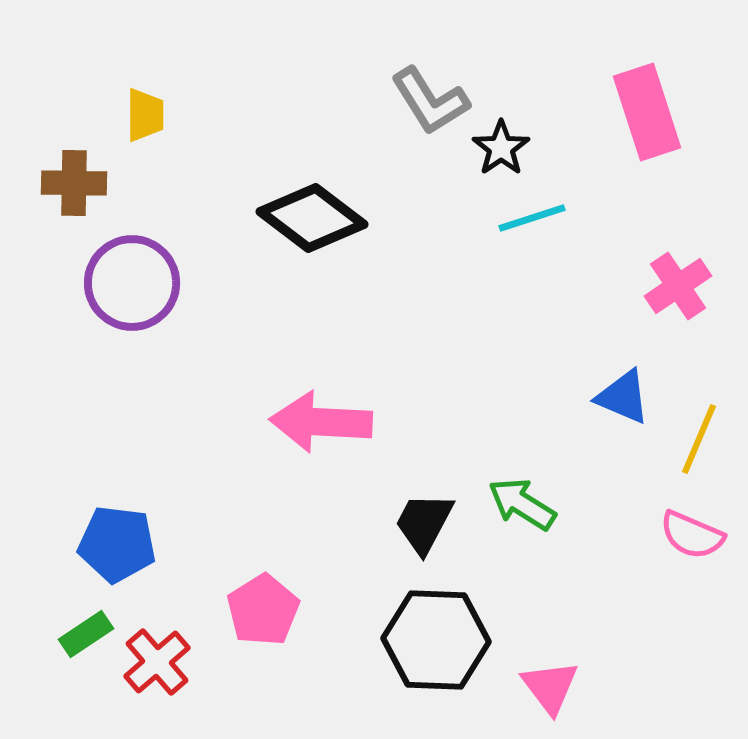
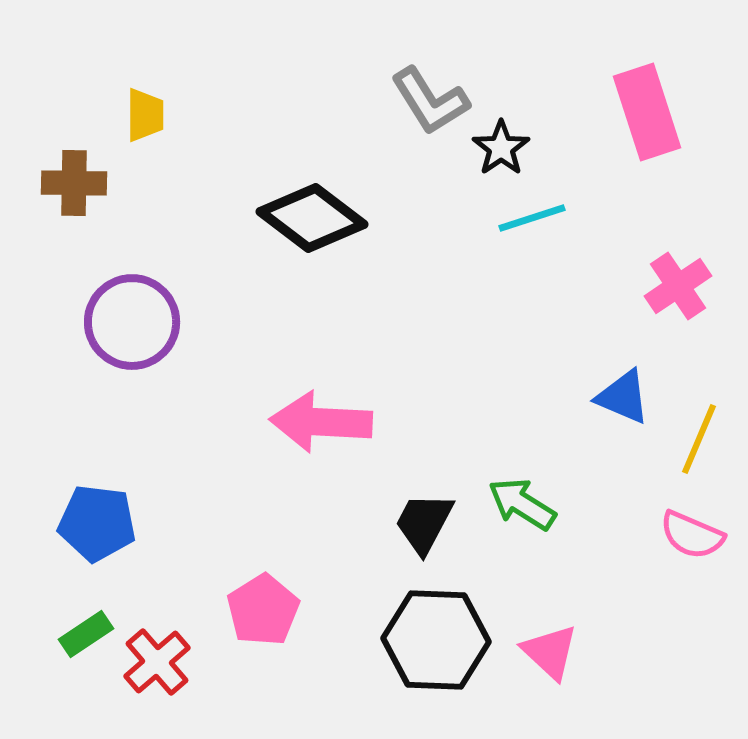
purple circle: moved 39 px down
blue pentagon: moved 20 px left, 21 px up
pink triangle: moved 35 px up; rotated 10 degrees counterclockwise
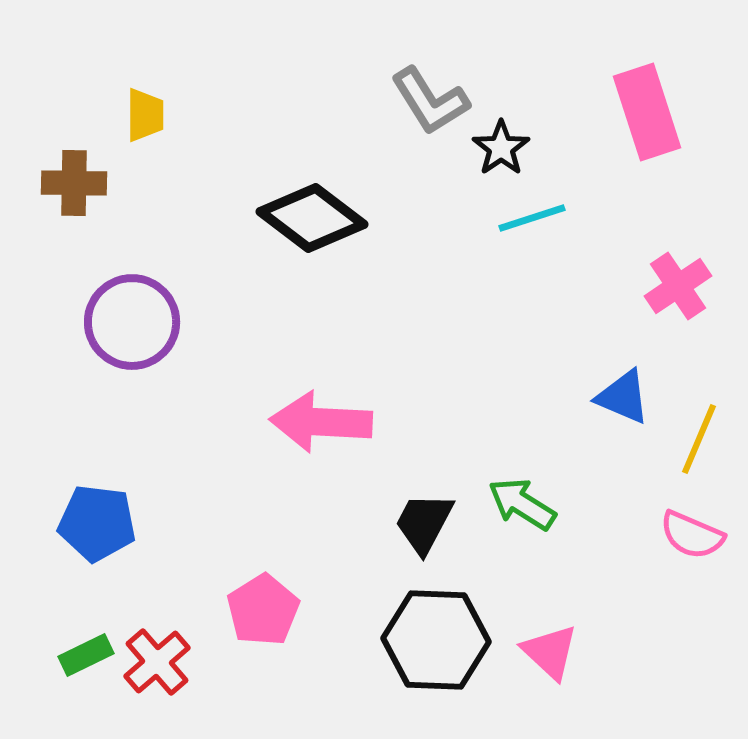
green rectangle: moved 21 px down; rotated 8 degrees clockwise
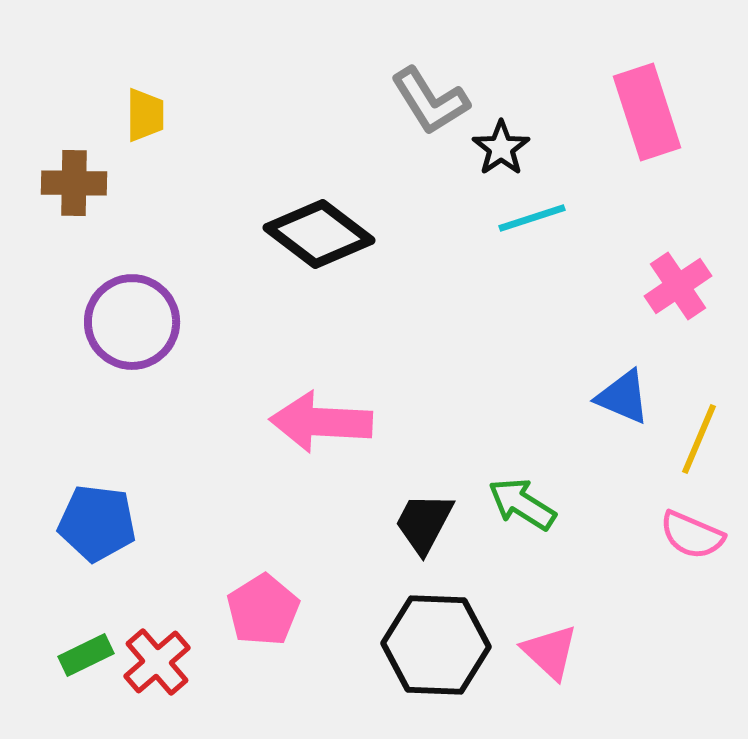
black diamond: moved 7 px right, 16 px down
black hexagon: moved 5 px down
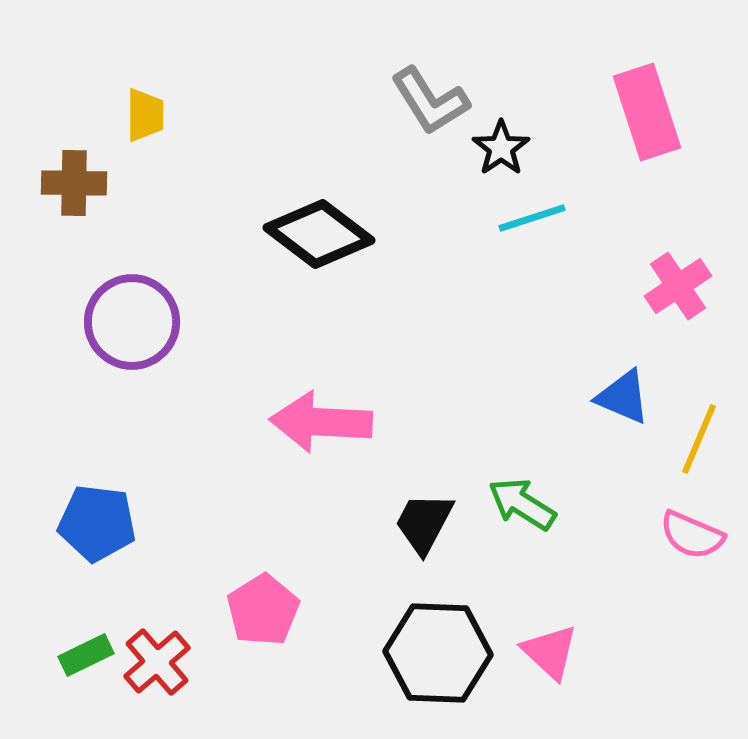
black hexagon: moved 2 px right, 8 px down
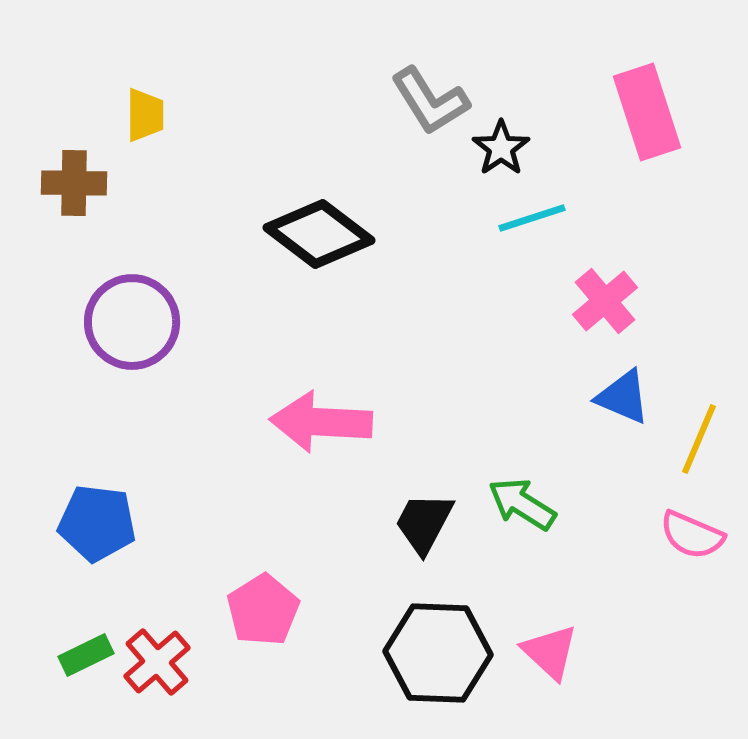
pink cross: moved 73 px left, 15 px down; rotated 6 degrees counterclockwise
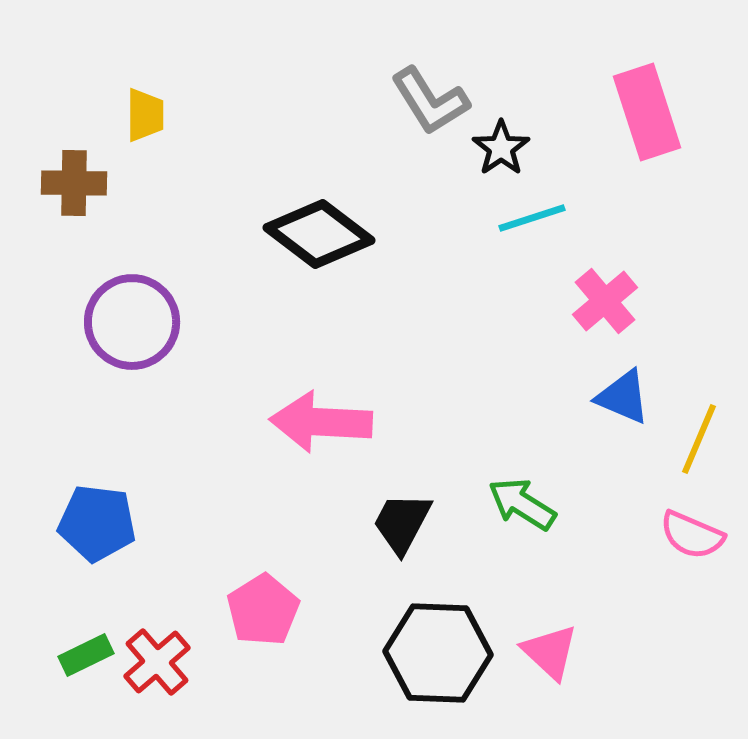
black trapezoid: moved 22 px left
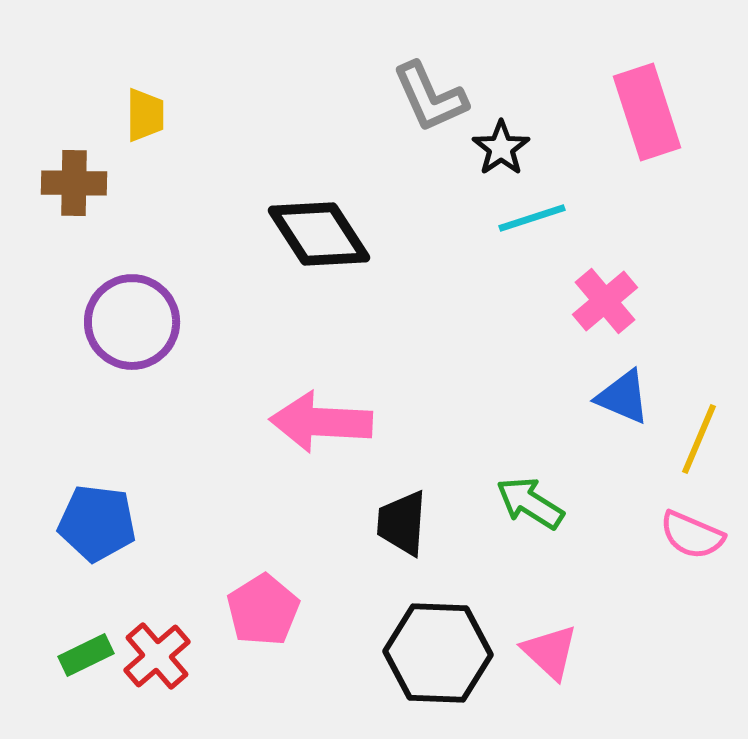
gray L-shape: moved 4 px up; rotated 8 degrees clockwise
black diamond: rotated 20 degrees clockwise
green arrow: moved 8 px right, 1 px up
black trapezoid: rotated 24 degrees counterclockwise
red cross: moved 6 px up
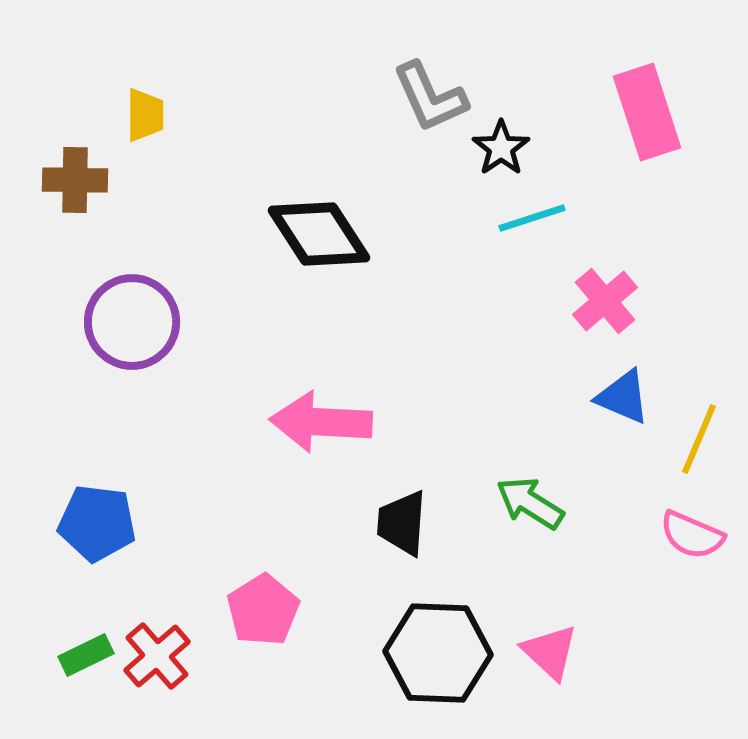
brown cross: moved 1 px right, 3 px up
